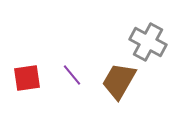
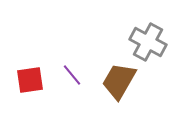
red square: moved 3 px right, 2 px down
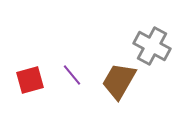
gray cross: moved 4 px right, 4 px down
red square: rotated 8 degrees counterclockwise
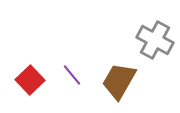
gray cross: moved 3 px right, 6 px up
red square: rotated 28 degrees counterclockwise
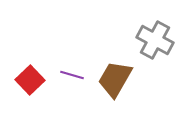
purple line: rotated 35 degrees counterclockwise
brown trapezoid: moved 4 px left, 2 px up
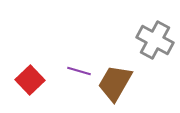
purple line: moved 7 px right, 4 px up
brown trapezoid: moved 4 px down
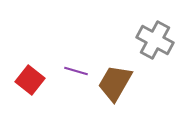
purple line: moved 3 px left
red square: rotated 8 degrees counterclockwise
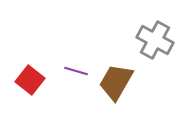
brown trapezoid: moved 1 px right, 1 px up
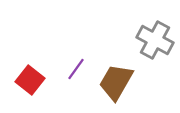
purple line: moved 2 px up; rotated 70 degrees counterclockwise
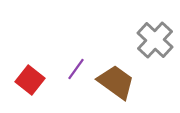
gray cross: rotated 15 degrees clockwise
brown trapezoid: rotated 96 degrees clockwise
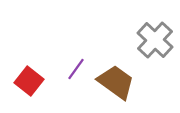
red square: moved 1 px left, 1 px down
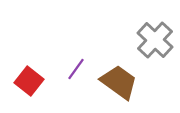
brown trapezoid: moved 3 px right
